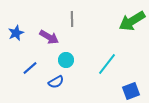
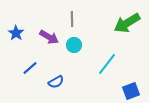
green arrow: moved 5 px left, 2 px down
blue star: rotated 14 degrees counterclockwise
cyan circle: moved 8 px right, 15 px up
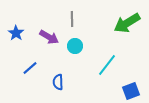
cyan circle: moved 1 px right, 1 px down
cyan line: moved 1 px down
blue semicircle: moved 2 px right; rotated 119 degrees clockwise
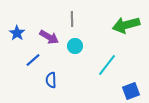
green arrow: moved 1 px left, 2 px down; rotated 16 degrees clockwise
blue star: moved 1 px right
blue line: moved 3 px right, 8 px up
blue semicircle: moved 7 px left, 2 px up
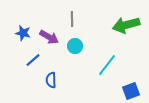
blue star: moved 6 px right; rotated 21 degrees counterclockwise
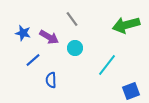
gray line: rotated 35 degrees counterclockwise
cyan circle: moved 2 px down
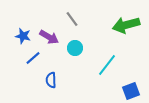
blue star: moved 3 px down
blue line: moved 2 px up
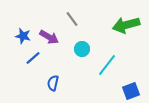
cyan circle: moved 7 px right, 1 px down
blue semicircle: moved 2 px right, 3 px down; rotated 14 degrees clockwise
